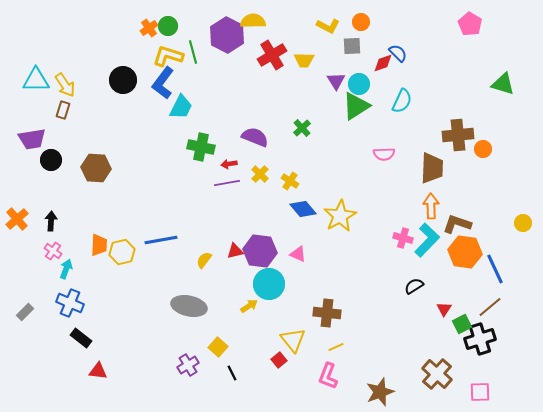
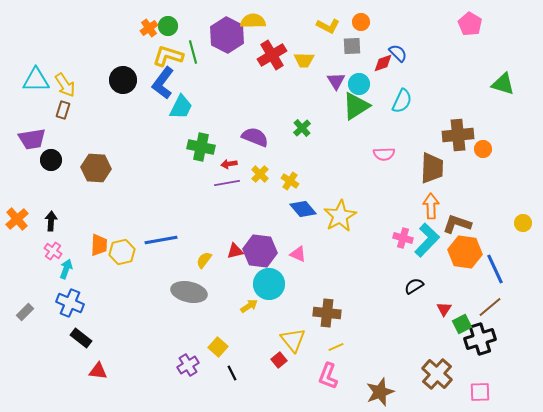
gray ellipse at (189, 306): moved 14 px up
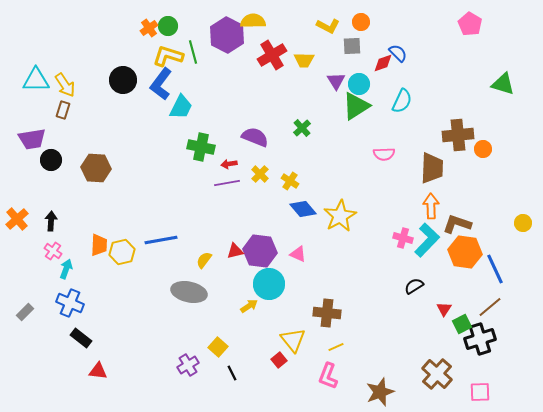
blue L-shape at (163, 83): moved 2 px left, 1 px down
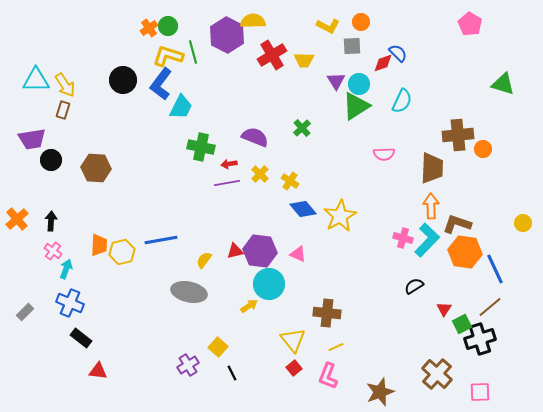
red square at (279, 360): moved 15 px right, 8 px down
